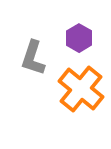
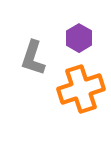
orange cross: rotated 33 degrees clockwise
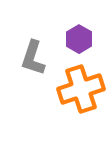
purple hexagon: moved 1 px down
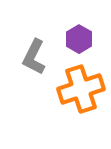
gray L-shape: moved 1 px right, 1 px up; rotated 9 degrees clockwise
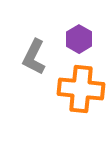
orange cross: rotated 24 degrees clockwise
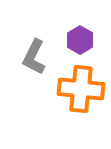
purple hexagon: moved 1 px right, 1 px down
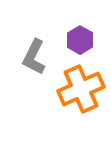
orange cross: rotated 30 degrees counterclockwise
